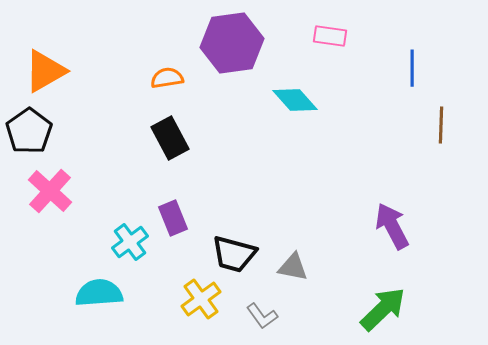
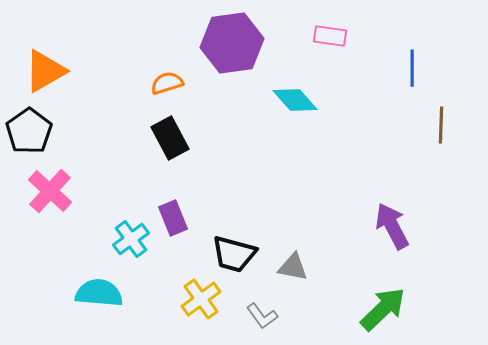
orange semicircle: moved 5 px down; rotated 8 degrees counterclockwise
cyan cross: moved 1 px right, 3 px up
cyan semicircle: rotated 9 degrees clockwise
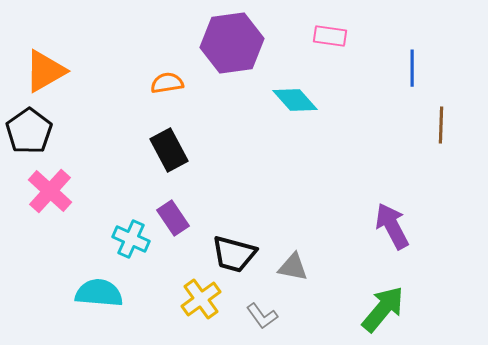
orange semicircle: rotated 8 degrees clockwise
black rectangle: moved 1 px left, 12 px down
purple rectangle: rotated 12 degrees counterclockwise
cyan cross: rotated 30 degrees counterclockwise
green arrow: rotated 6 degrees counterclockwise
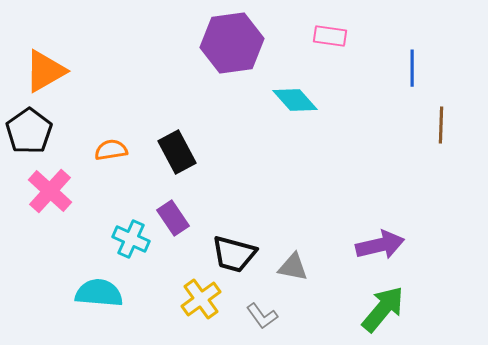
orange semicircle: moved 56 px left, 67 px down
black rectangle: moved 8 px right, 2 px down
purple arrow: moved 12 px left, 19 px down; rotated 105 degrees clockwise
